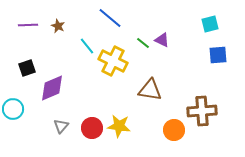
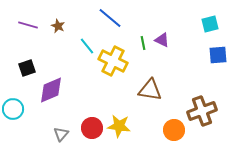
purple line: rotated 18 degrees clockwise
green line: rotated 40 degrees clockwise
purple diamond: moved 1 px left, 2 px down
brown cross: rotated 16 degrees counterclockwise
gray triangle: moved 8 px down
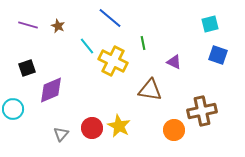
purple triangle: moved 12 px right, 22 px down
blue square: rotated 24 degrees clockwise
brown cross: rotated 8 degrees clockwise
yellow star: rotated 20 degrees clockwise
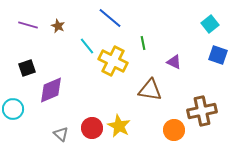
cyan square: rotated 24 degrees counterclockwise
gray triangle: rotated 28 degrees counterclockwise
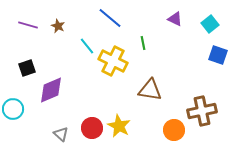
purple triangle: moved 1 px right, 43 px up
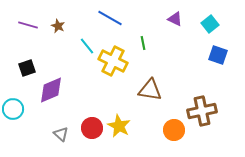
blue line: rotated 10 degrees counterclockwise
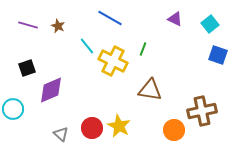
green line: moved 6 px down; rotated 32 degrees clockwise
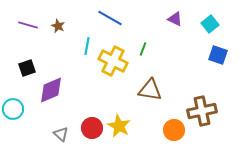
cyan line: rotated 48 degrees clockwise
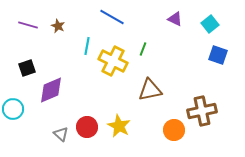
blue line: moved 2 px right, 1 px up
brown triangle: rotated 20 degrees counterclockwise
red circle: moved 5 px left, 1 px up
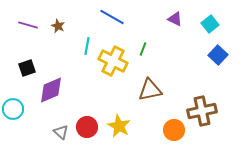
blue square: rotated 24 degrees clockwise
gray triangle: moved 2 px up
